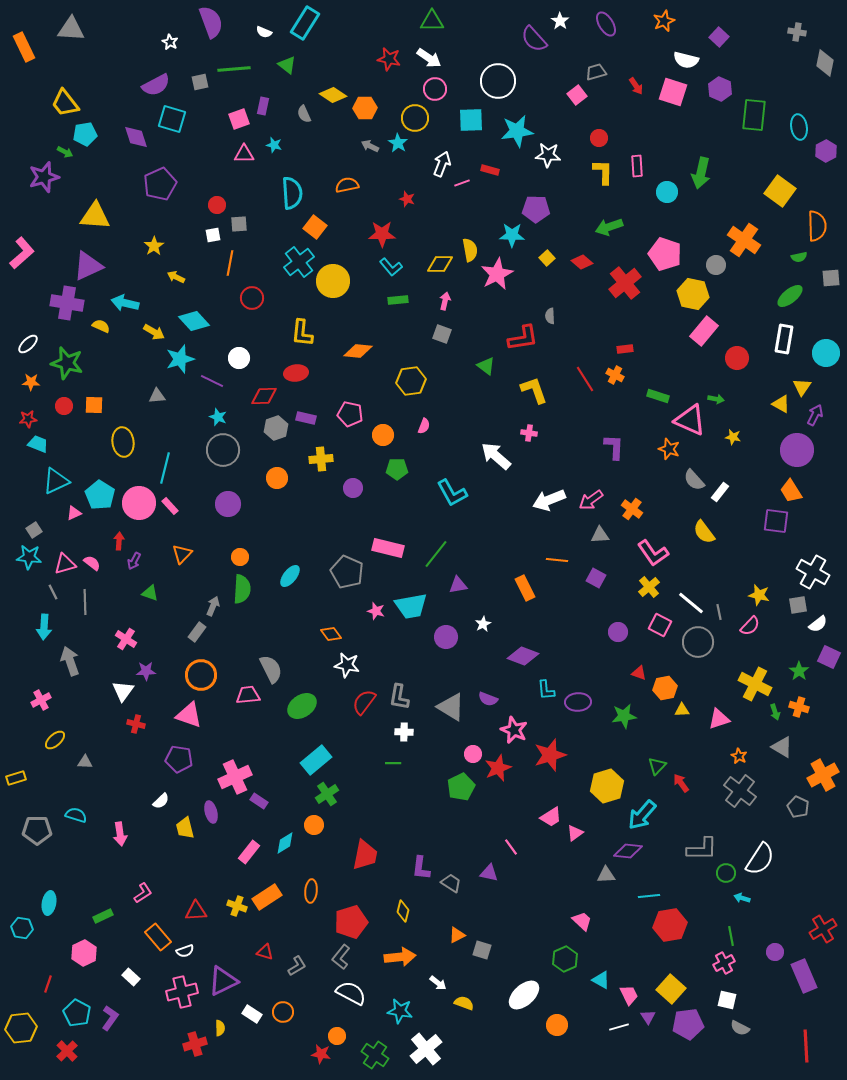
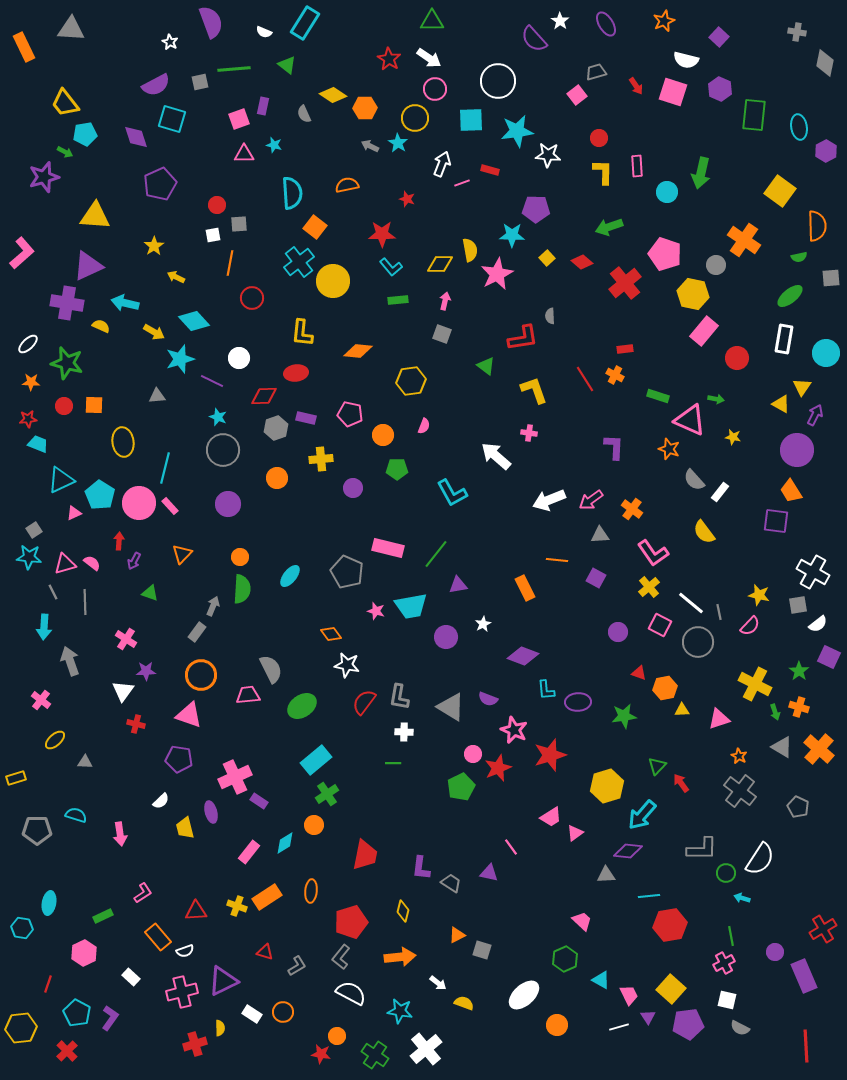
red star at (389, 59): rotated 20 degrees clockwise
cyan triangle at (56, 481): moved 5 px right, 1 px up
pink cross at (41, 700): rotated 24 degrees counterclockwise
orange cross at (823, 775): moved 4 px left, 26 px up; rotated 20 degrees counterclockwise
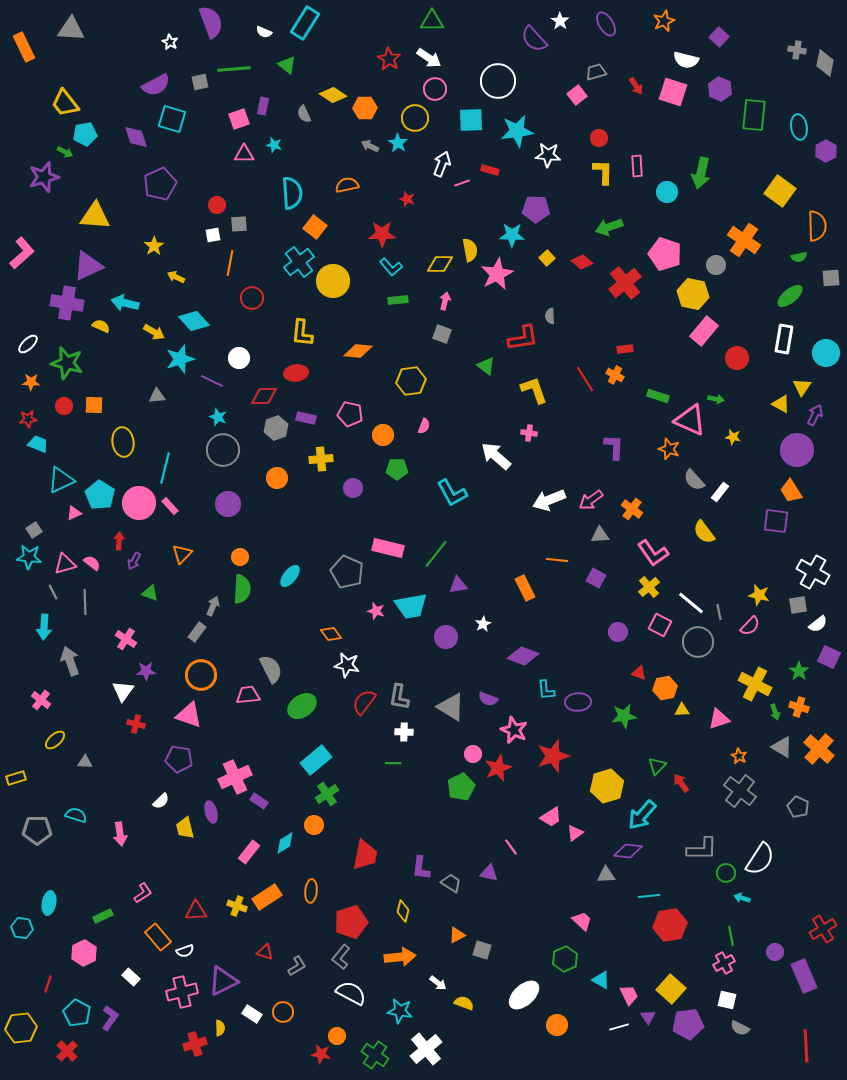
gray cross at (797, 32): moved 18 px down
red star at (550, 755): moved 3 px right, 1 px down
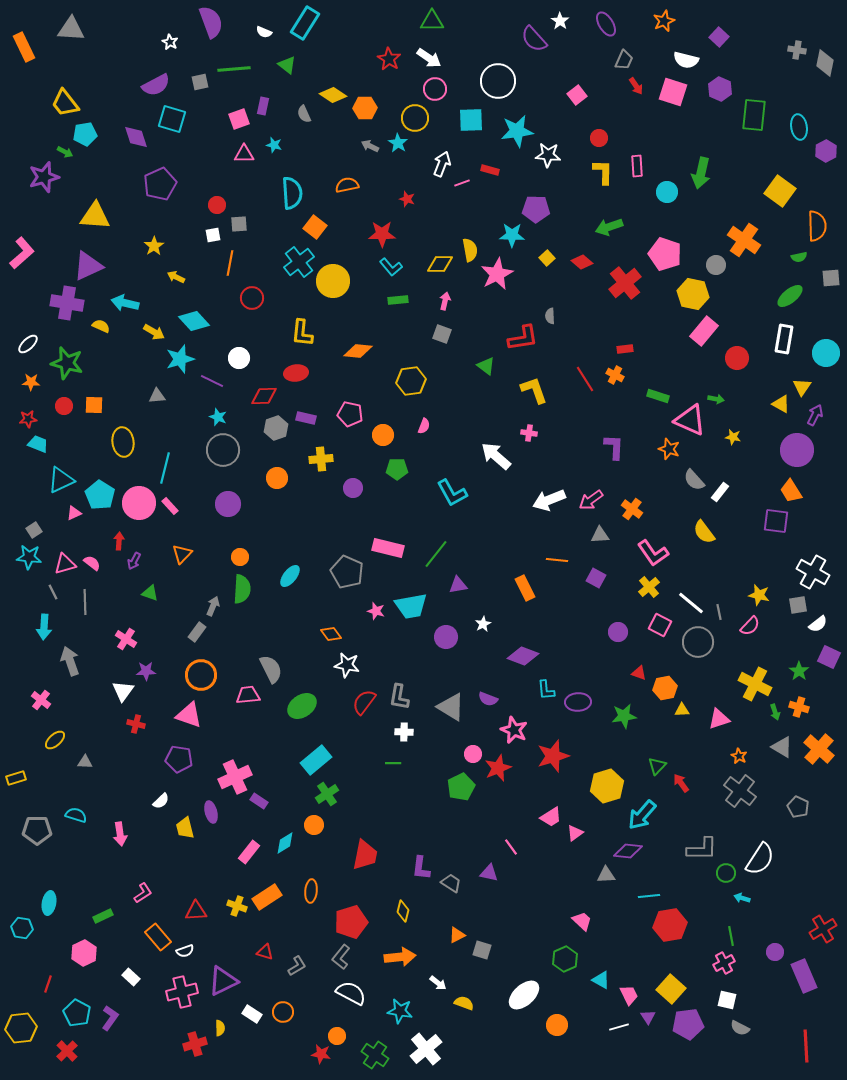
gray trapezoid at (596, 72): moved 28 px right, 12 px up; rotated 130 degrees clockwise
